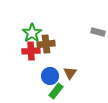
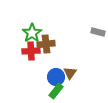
blue circle: moved 6 px right, 1 px down
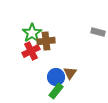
brown cross: moved 3 px up
red cross: rotated 24 degrees counterclockwise
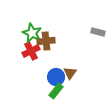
green star: rotated 12 degrees counterclockwise
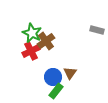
gray rectangle: moved 1 px left, 2 px up
brown cross: rotated 30 degrees counterclockwise
blue circle: moved 3 px left
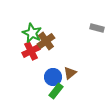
gray rectangle: moved 2 px up
brown triangle: rotated 16 degrees clockwise
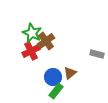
gray rectangle: moved 26 px down
